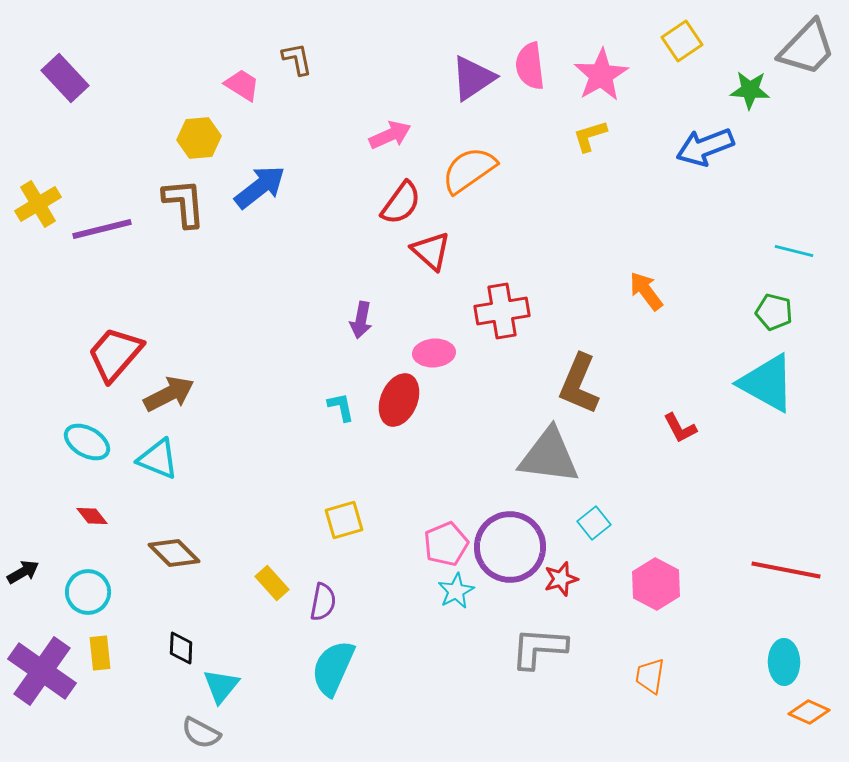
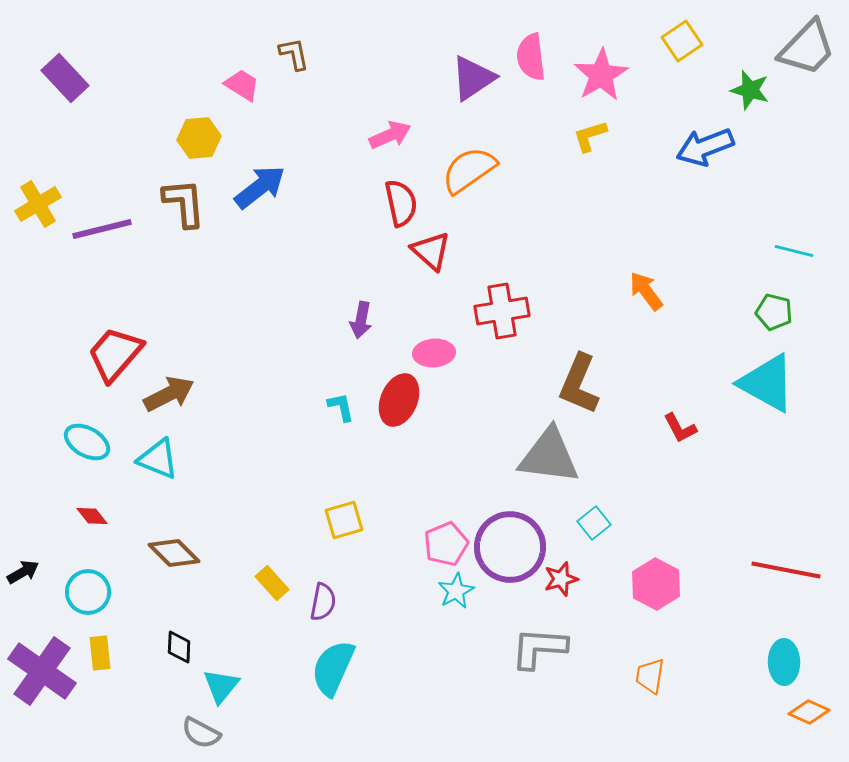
brown L-shape at (297, 59): moved 3 px left, 5 px up
pink semicircle at (530, 66): moved 1 px right, 9 px up
green star at (750, 90): rotated 12 degrees clockwise
red semicircle at (401, 203): rotated 48 degrees counterclockwise
black diamond at (181, 648): moved 2 px left, 1 px up
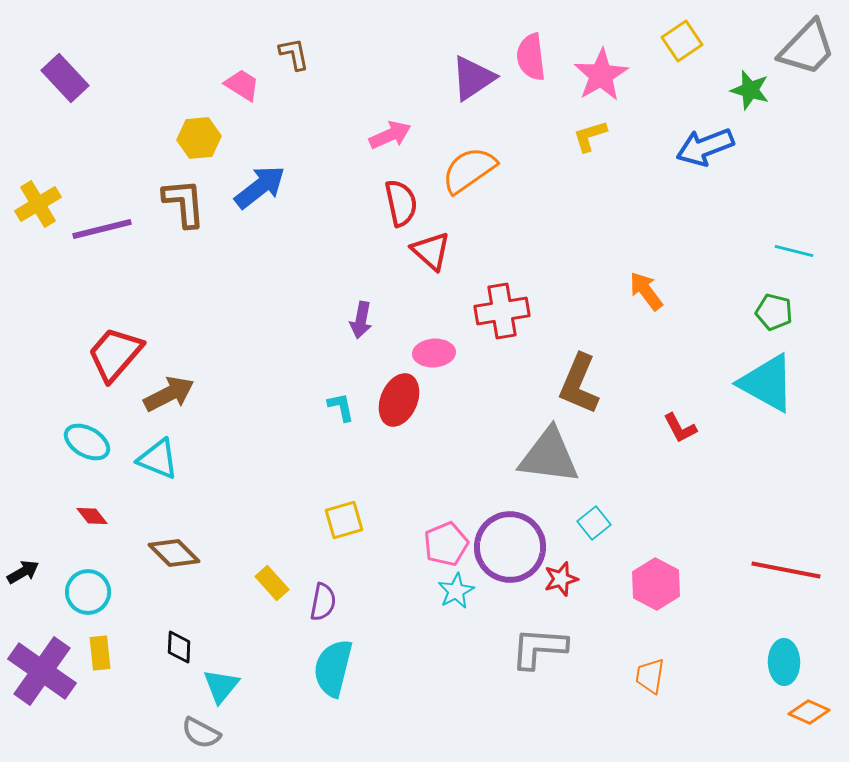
cyan semicircle at (333, 668): rotated 10 degrees counterclockwise
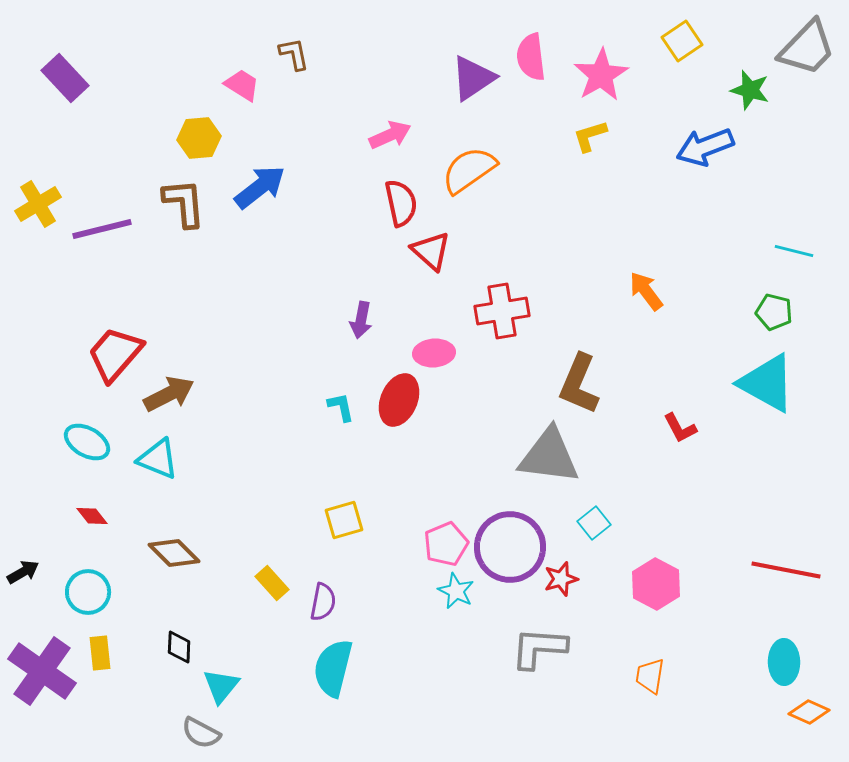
cyan star at (456, 591): rotated 18 degrees counterclockwise
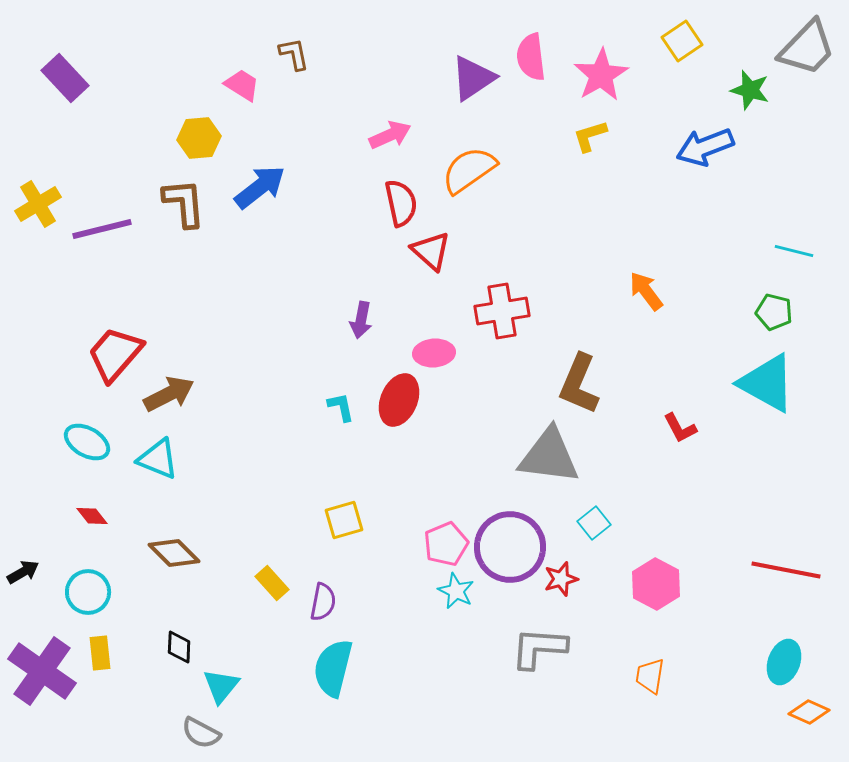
cyan ellipse at (784, 662): rotated 21 degrees clockwise
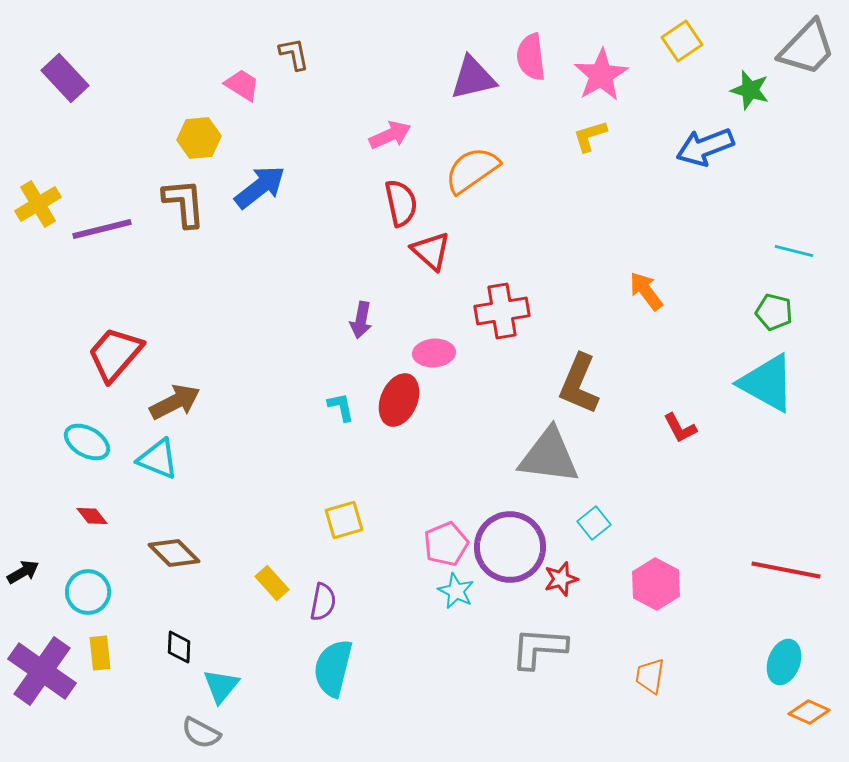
purple triangle at (473, 78): rotated 21 degrees clockwise
orange semicircle at (469, 170): moved 3 px right
brown arrow at (169, 394): moved 6 px right, 8 px down
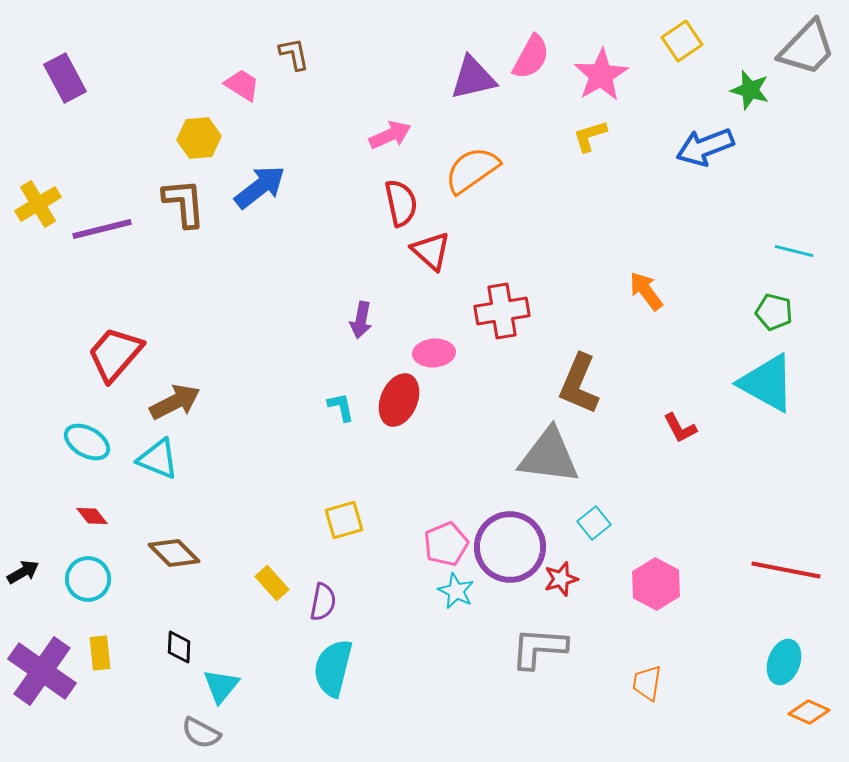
pink semicircle at (531, 57): rotated 144 degrees counterclockwise
purple rectangle at (65, 78): rotated 15 degrees clockwise
cyan circle at (88, 592): moved 13 px up
orange trapezoid at (650, 676): moved 3 px left, 7 px down
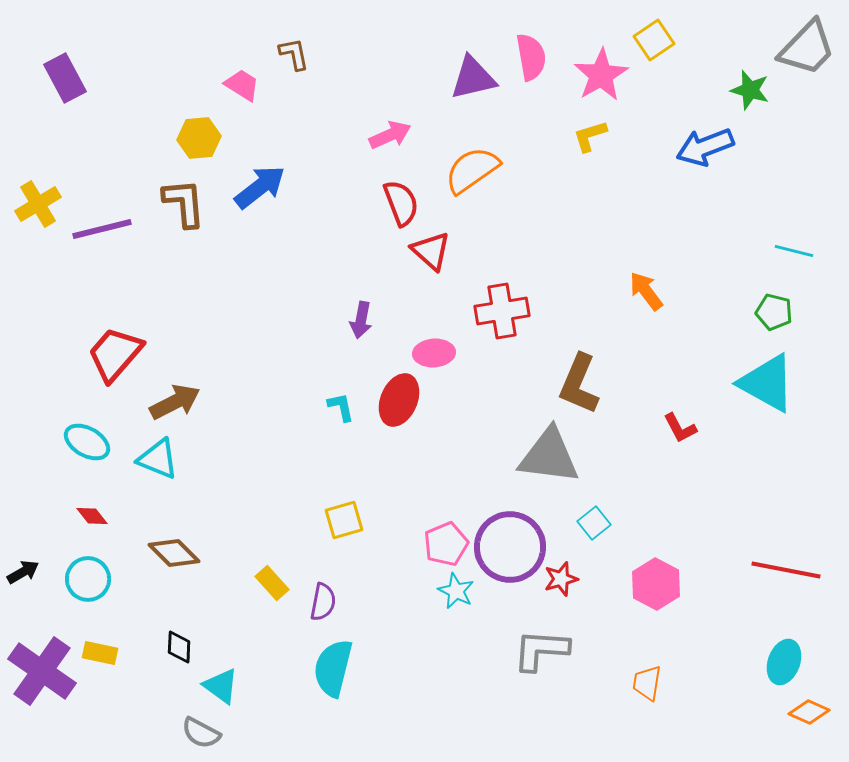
yellow square at (682, 41): moved 28 px left, 1 px up
pink semicircle at (531, 57): rotated 39 degrees counterclockwise
red semicircle at (401, 203): rotated 9 degrees counterclockwise
gray L-shape at (539, 648): moved 2 px right, 2 px down
yellow rectangle at (100, 653): rotated 72 degrees counterclockwise
cyan triangle at (221, 686): rotated 33 degrees counterclockwise
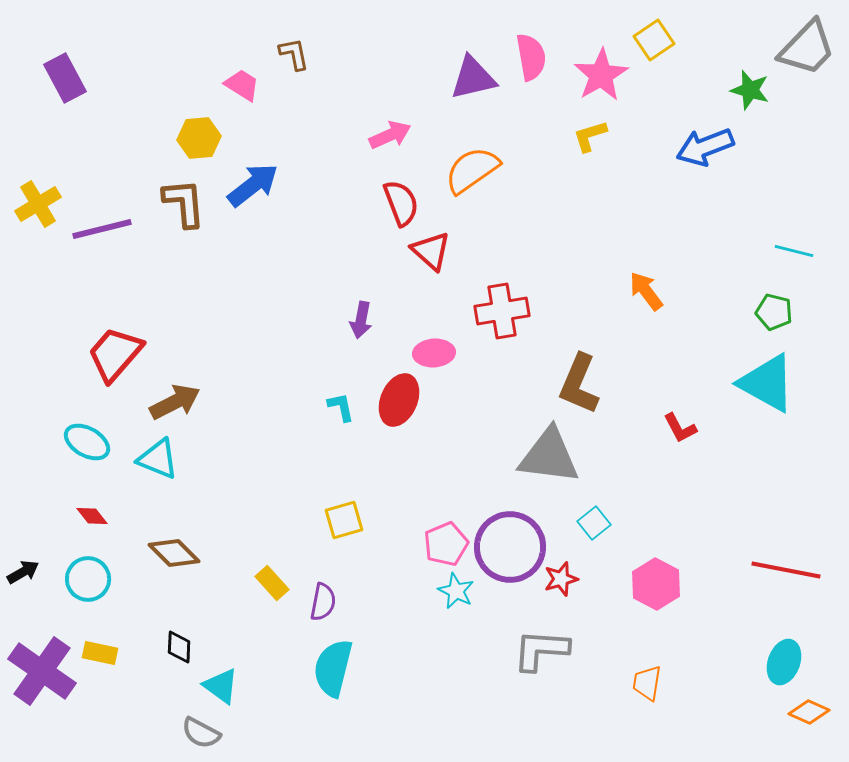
blue arrow at (260, 187): moved 7 px left, 2 px up
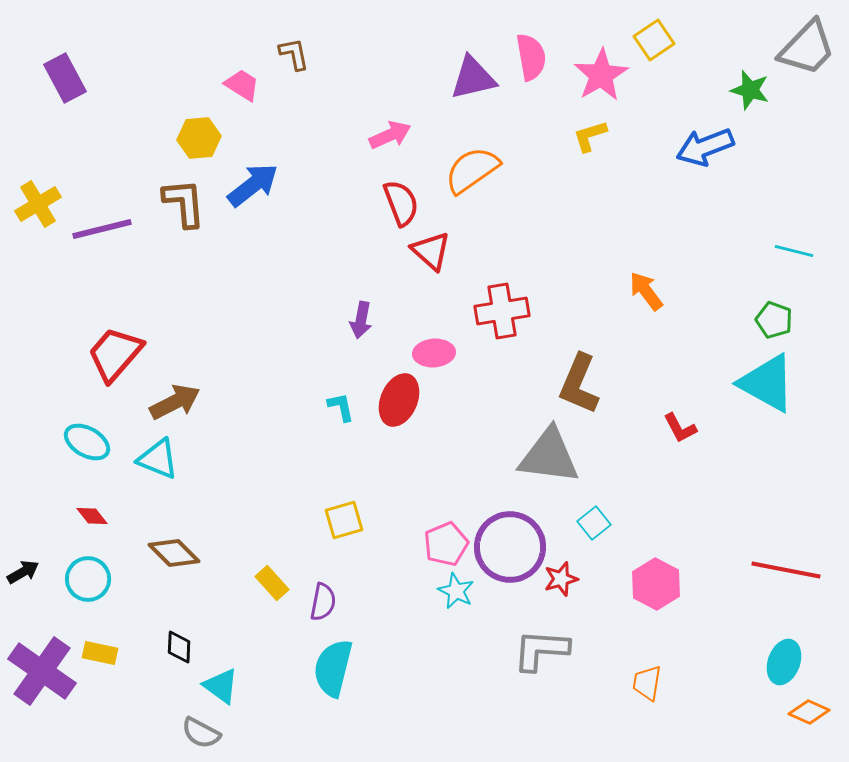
green pentagon at (774, 312): moved 8 px down; rotated 6 degrees clockwise
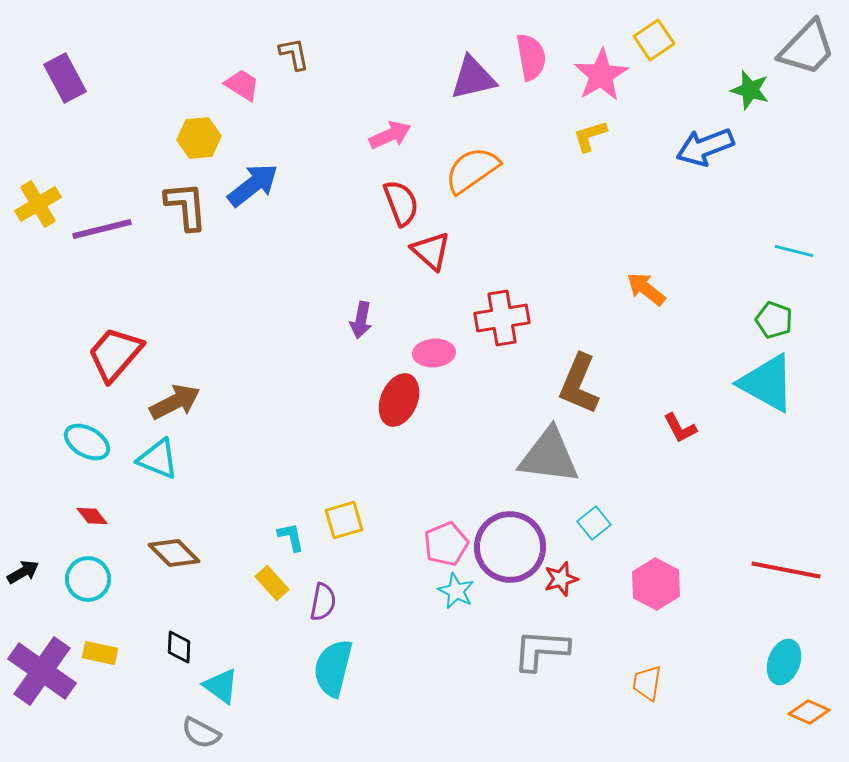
brown L-shape at (184, 203): moved 2 px right, 3 px down
orange arrow at (646, 291): moved 2 px up; rotated 15 degrees counterclockwise
red cross at (502, 311): moved 7 px down
cyan L-shape at (341, 407): moved 50 px left, 130 px down
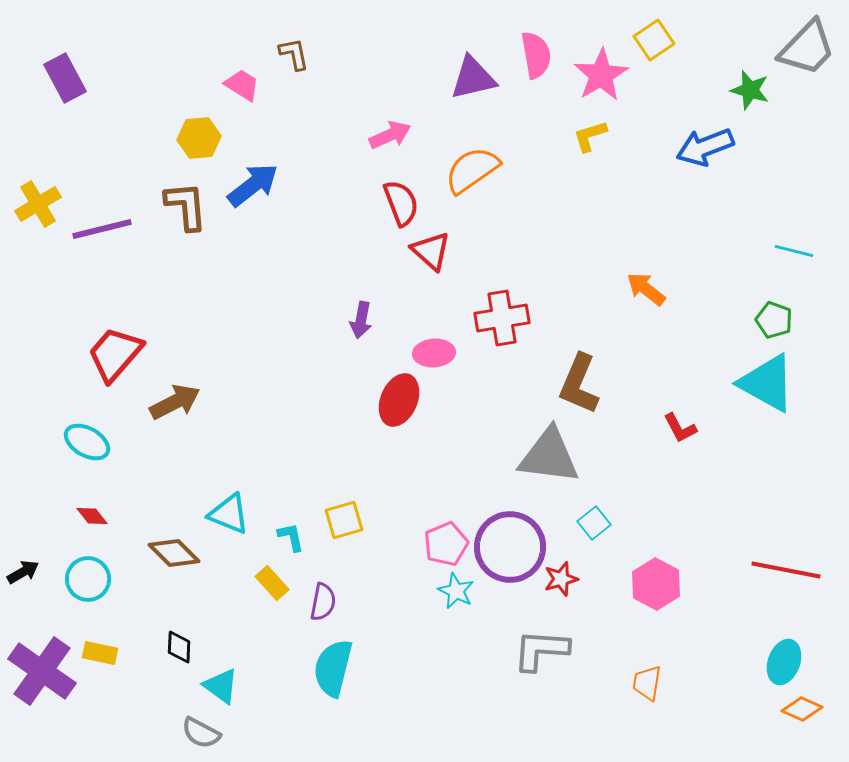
pink semicircle at (531, 57): moved 5 px right, 2 px up
cyan triangle at (158, 459): moved 71 px right, 55 px down
orange diamond at (809, 712): moved 7 px left, 3 px up
